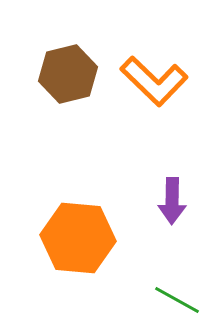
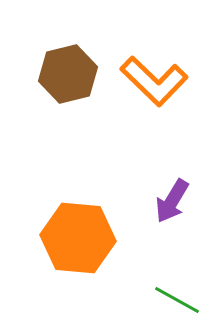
purple arrow: rotated 30 degrees clockwise
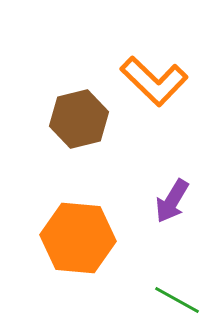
brown hexagon: moved 11 px right, 45 px down
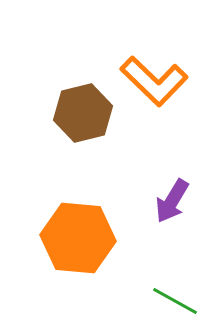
brown hexagon: moved 4 px right, 6 px up
green line: moved 2 px left, 1 px down
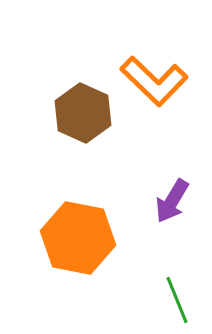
brown hexagon: rotated 22 degrees counterclockwise
orange hexagon: rotated 6 degrees clockwise
green line: moved 2 px right, 1 px up; rotated 39 degrees clockwise
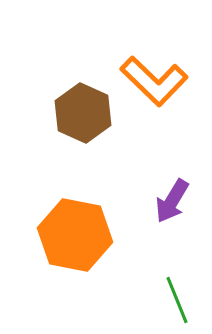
orange hexagon: moved 3 px left, 3 px up
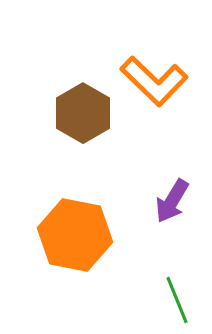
brown hexagon: rotated 6 degrees clockwise
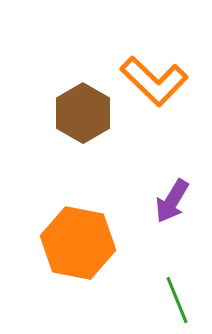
orange hexagon: moved 3 px right, 8 px down
